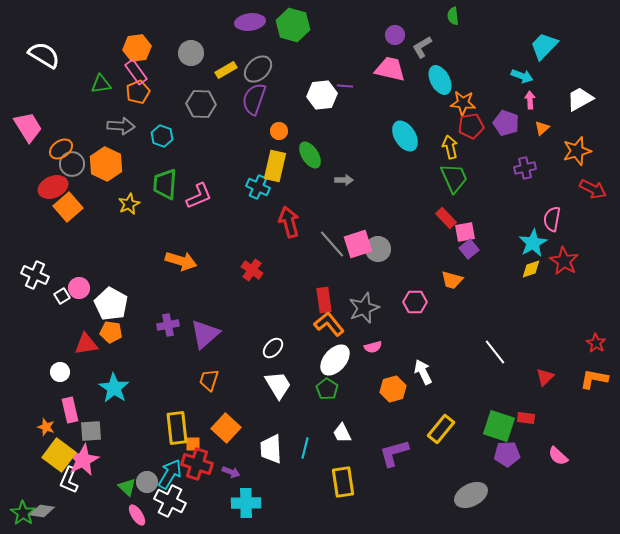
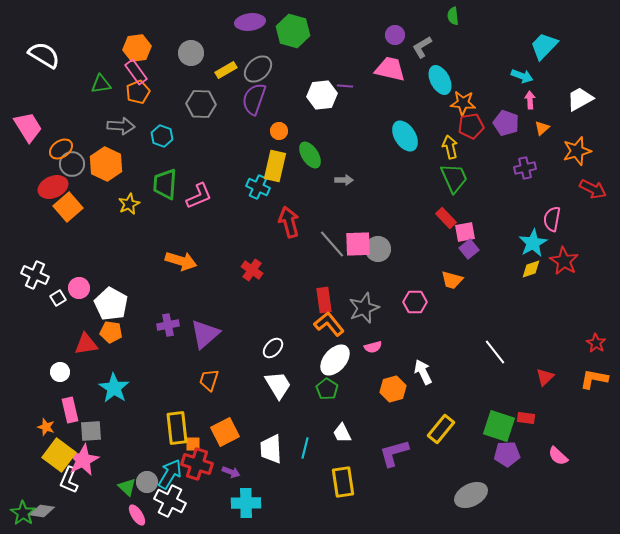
green hexagon at (293, 25): moved 6 px down
pink square at (358, 244): rotated 16 degrees clockwise
white square at (62, 296): moved 4 px left, 2 px down
orange square at (226, 428): moved 1 px left, 4 px down; rotated 20 degrees clockwise
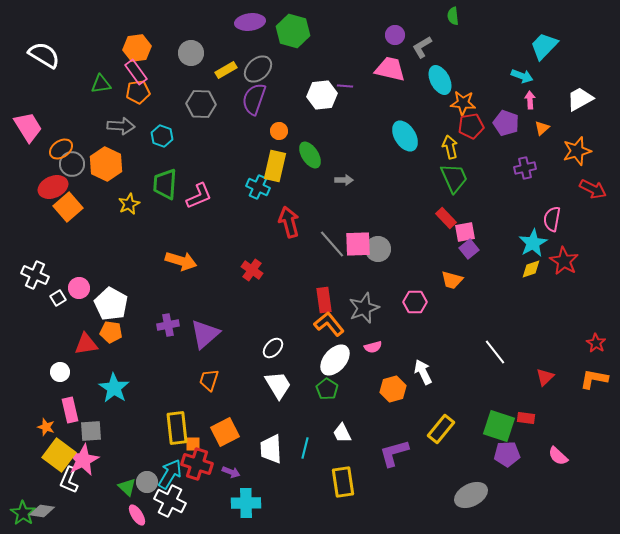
orange pentagon at (138, 92): rotated 15 degrees clockwise
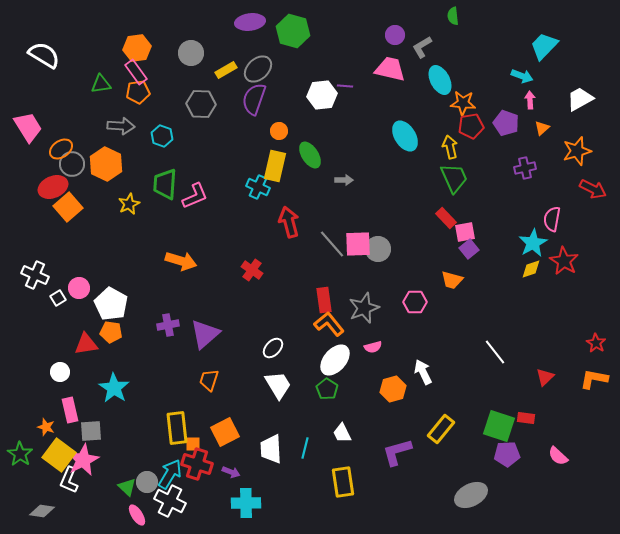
pink L-shape at (199, 196): moved 4 px left
purple L-shape at (394, 453): moved 3 px right, 1 px up
green star at (23, 513): moved 3 px left, 59 px up
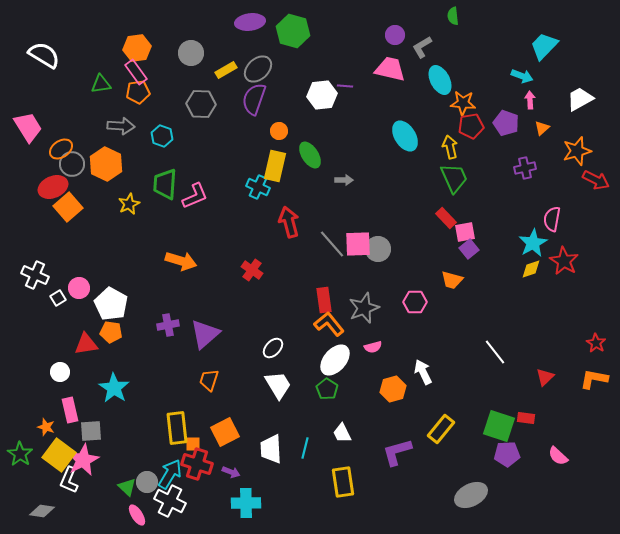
red arrow at (593, 189): moved 3 px right, 9 px up
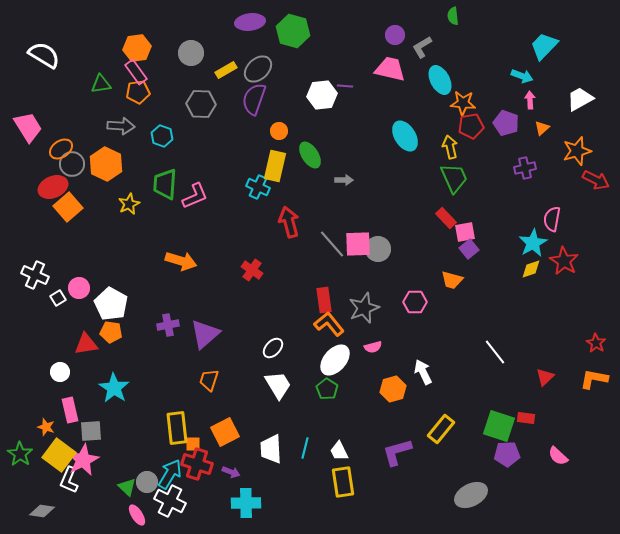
white trapezoid at (342, 433): moved 3 px left, 18 px down
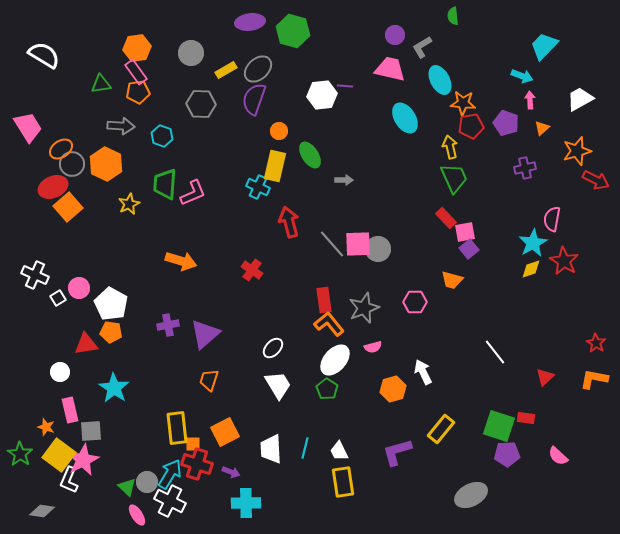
cyan ellipse at (405, 136): moved 18 px up
pink L-shape at (195, 196): moved 2 px left, 3 px up
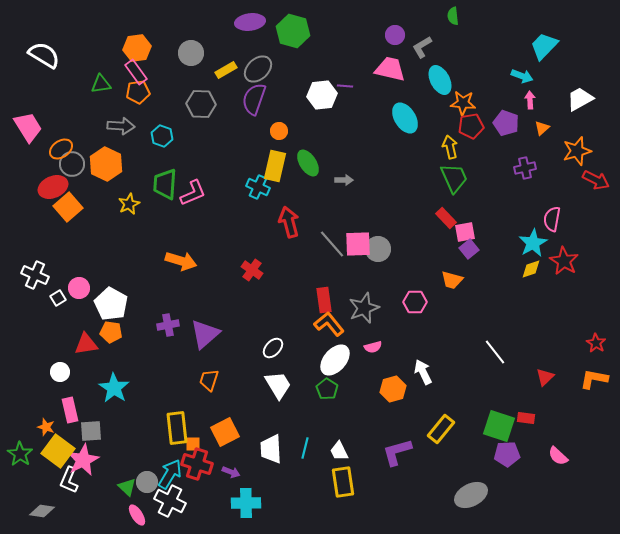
green ellipse at (310, 155): moved 2 px left, 8 px down
yellow square at (59, 455): moved 1 px left, 4 px up
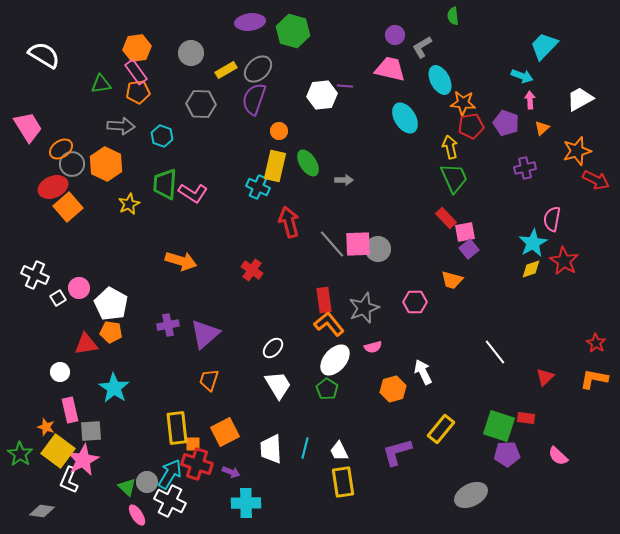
pink L-shape at (193, 193): rotated 56 degrees clockwise
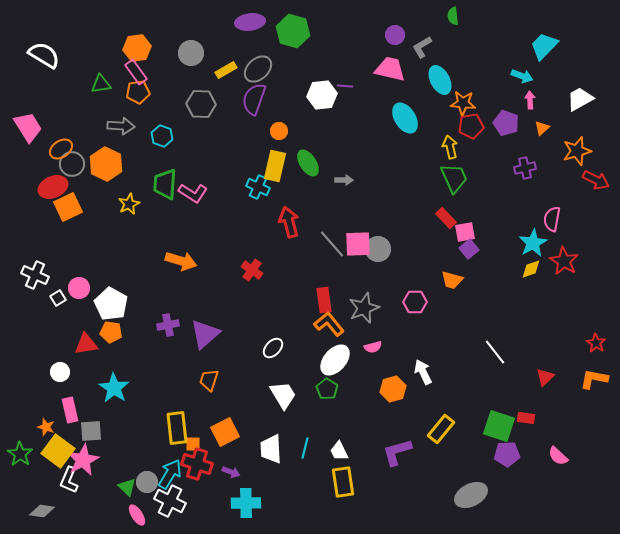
orange square at (68, 207): rotated 16 degrees clockwise
white trapezoid at (278, 385): moved 5 px right, 10 px down
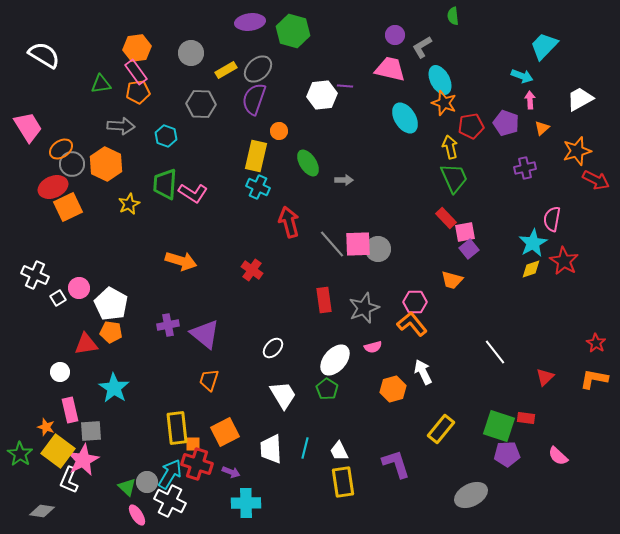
orange star at (463, 103): moved 19 px left; rotated 15 degrees clockwise
cyan hexagon at (162, 136): moved 4 px right
yellow rectangle at (275, 166): moved 19 px left, 10 px up
orange L-shape at (329, 324): moved 83 px right
purple triangle at (205, 334): rotated 40 degrees counterclockwise
purple L-shape at (397, 452): moved 1 px left, 12 px down; rotated 88 degrees clockwise
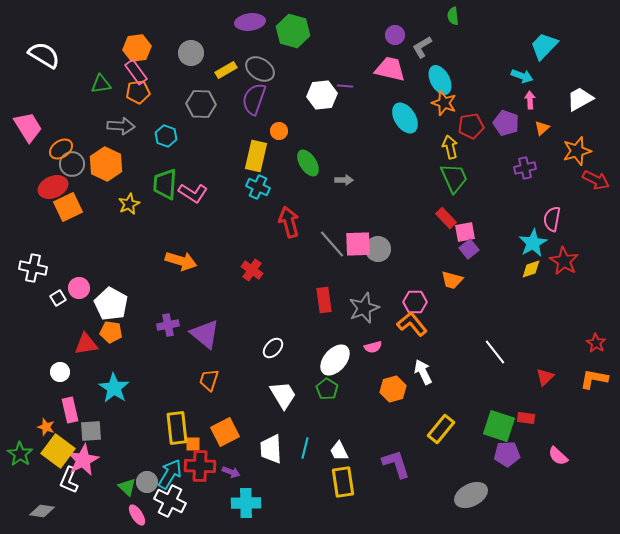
gray ellipse at (258, 69): moved 2 px right; rotated 76 degrees clockwise
white cross at (35, 275): moved 2 px left, 7 px up; rotated 12 degrees counterclockwise
red cross at (197, 464): moved 3 px right, 2 px down; rotated 16 degrees counterclockwise
